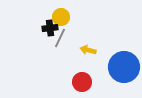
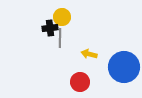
yellow circle: moved 1 px right
gray line: rotated 24 degrees counterclockwise
yellow arrow: moved 1 px right, 4 px down
red circle: moved 2 px left
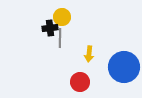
yellow arrow: rotated 98 degrees counterclockwise
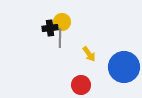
yellow circle: moved 5 px down
yellow arrow: rotated 42 degrees counterclockwise
red circle: moved 1 px right, 3 px down
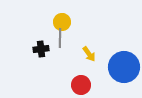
black cross: moved 9 px left, 21 px down
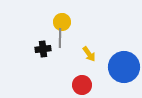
black cross: moved 2 px right
red circle: moved 1 px right
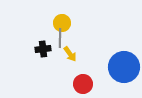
yellow circle: moved 1 px down
yellow arrow: moved 19 px left
red circle: moved 1 px right, 1 px up
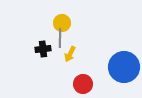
yellow arrow: rotated 63 degrees clockwise
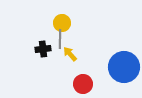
gray line: moved 1 px down
yellow arrow: rotated 112 degrees clockwise
